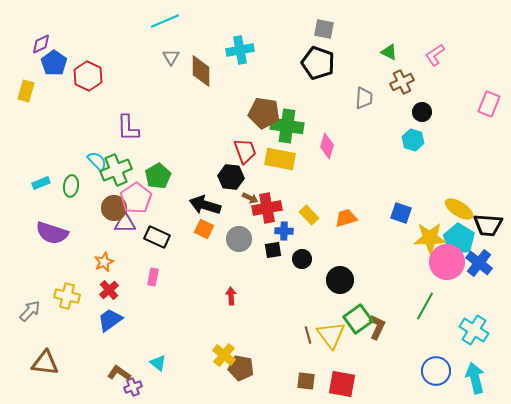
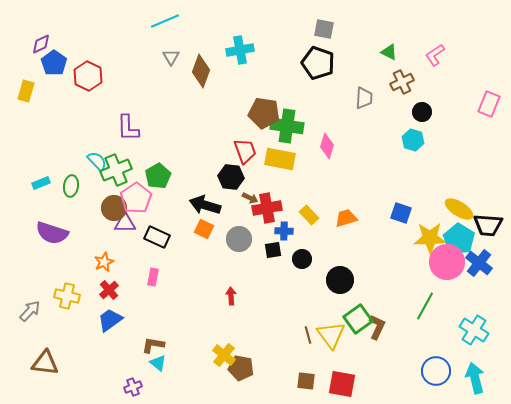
brown diamond at (201, 71): rotated 20 degrees clockwise
brown L-shape at (119, 373): moved 34 px right, 28 px up; rotated 25 degrees counterclockwise
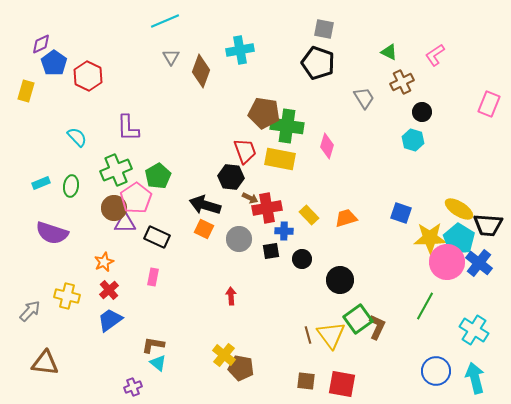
gray trapezoid at (364, 98): rotated 35 degrees counterclockwise
cyan semicircle at (97, 161): moved 20 px left, 24 px up
black square at (273, 250): moved 2 px left, 1 px down
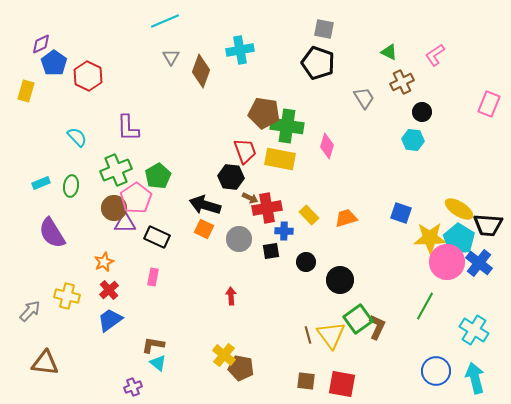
cyan hexagon at (413, 140): rotated 10 degrees counterclockwise
purple semicircle at (52, 233): rotated 40 degrees clockwise
black circle at (302, 259): moved 4 px right, 3 px down
